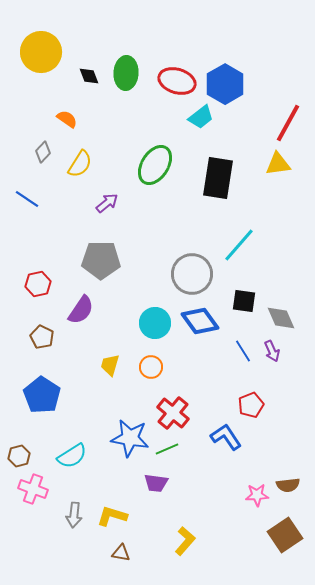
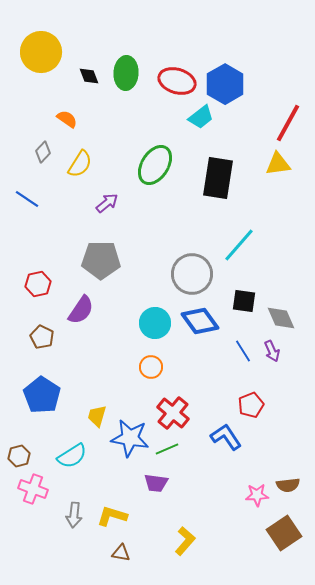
yellow trapezoid at (110, 365): moved 13 px left, 51 px down
brown square at (285, 535): moved 1 px left, 2 px up
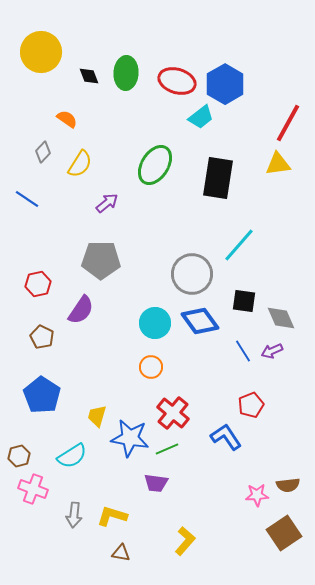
purple arrow at (272, 351): rotated 90 degrees clockwise
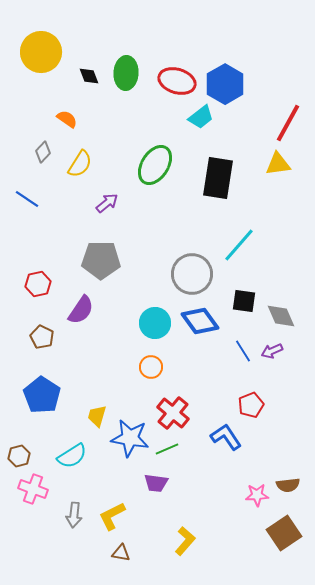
gray diamond at (281, 318): moved 2 px up
yellow L-shape at (112, 516): rotated 44 degrees counterclockwise
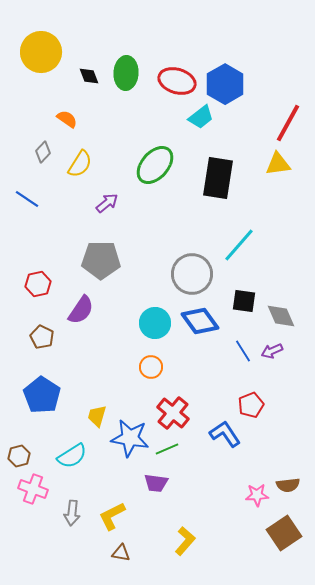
green ellipse at (155, 165): rotated 9 degrees clockwise
blue L-shape at (226, 437): moved 1 px left, 3 px up
gray arrow at (74, 515): moved 2 px left, 2 px up
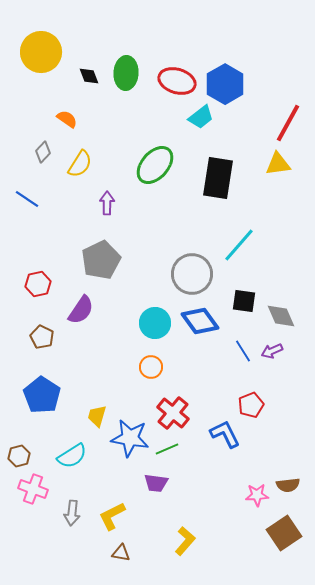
purple arrow at (107, 203): rotated 50 degrees counterclockwise
gray pentagon at (101, 260): rotated 27 degrees counterclockwise
blue L-shape at (225, 434): rotated 8 degrees clockwise
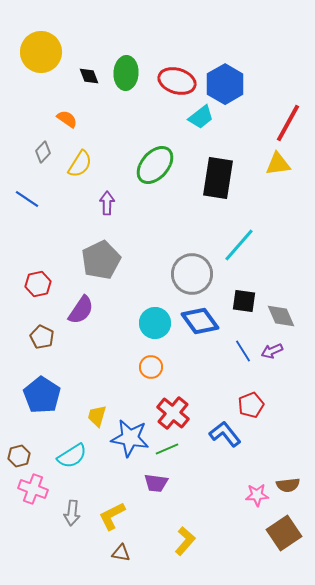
blue L-shape at (225, 434): rotated 12 degrees counterclockwise
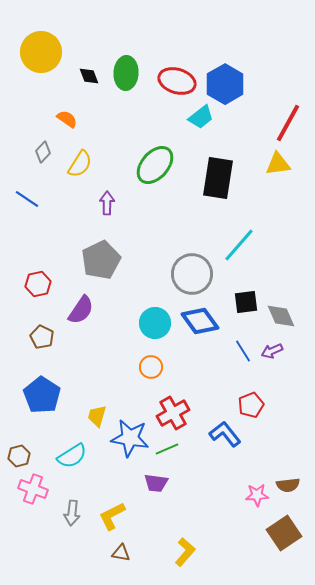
black square at (244, 301): moved 2 px right, 1 px down; rotated 15 degrees counterclockwise
red cross at (173, 413): rotated 20 degrees clockwise
yellow L-shape at (185, 541): moved 11 px down
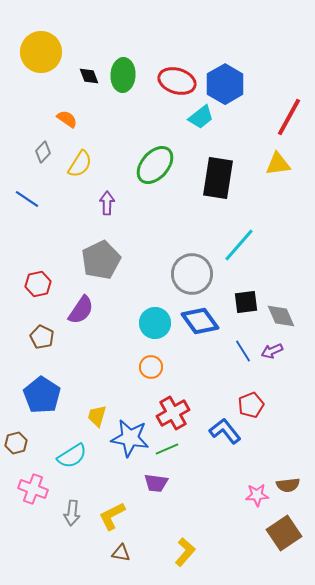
green ellipse at (126, 73): moved 3 px left, 2 px down
red line at (288, 123): moved 1 px right, 6 px up
blue L-shape at (225, 434): moved 3 px up
brown hexagon at (19, 456): moved 3 px left, 13 px up
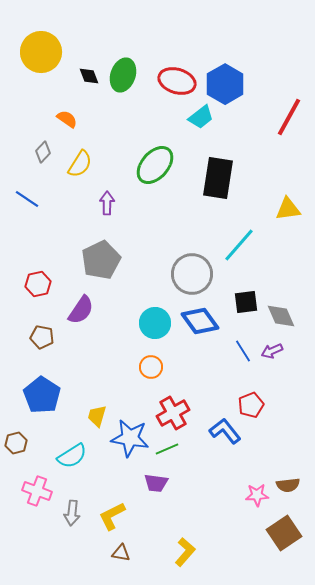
green ellipse at (123, 75): rotated 16 degrees clockwise
yellow triangle at (278, 164): moved 10 px right, 45 px down
brown pentagon at (42, 337): rotated 15 degrees counterclockwise
pink cross at (33, 489): moved 4 px right, 2 px down
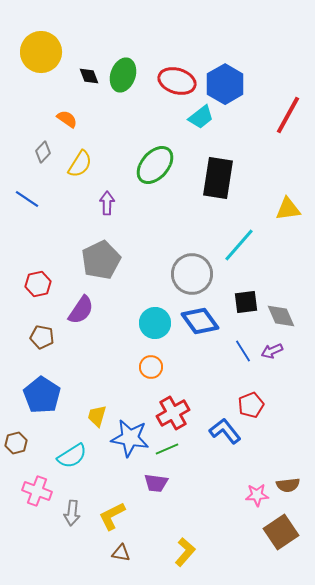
red line at (289, 117): moved 1 px left, 2 px up
brown square at (284, 533): moved 3 px left, 1 px up
